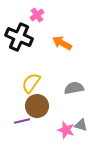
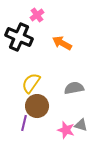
purple line: moved 2 px right, 2 px down; rotated 63 degrees counterclockwise
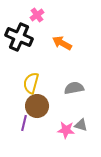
yellow semicircle: rotated 20 degrees counterclockwise
pink star: rotated 12 degrees counterclockwise
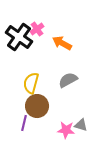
pink cross: moved 14 px down
black cross: rotated 12 degrees clockwise
gray semicircle: moved 6 px left, 8 px up; rotated 18 degrees counterclockwise
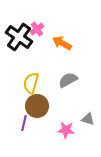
gray triangle: moved 7 px right, 6 px up
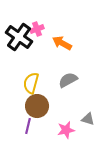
pink cross: rotated 16 degrees clockwise
purple line: moved 4 px right, 3 px down
pink star: rotated 18 degrees counterclockwise
